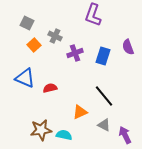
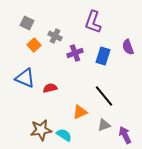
purple L-shape: moved 7 px down
gray triangle: rotated 48 degrees counterclockwise
cyan semicircle: rotated 21 degrees clockwise
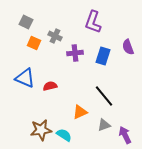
gray square: moved 1 px left, 1 px up
orange square: moved 2 px up; rotated 24 degrees counterclockwise
purple cross: rotated 14 degrees clockwise
red semicircle: moved 2 px up
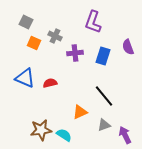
red semicircle: moved 3 px up
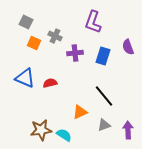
purple arrow: moved 3 px right, 5 px up; rotated 24 degrees clockwise
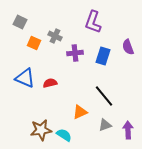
gray square: moved 6 px left
gray triangle: moved 1 px right
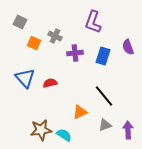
blue triangle: rotated 25 degrees clockwise
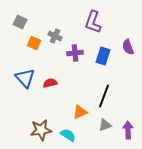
black line: rotated 60 degrees clockwise
cyan semicircle: moved 4 px right
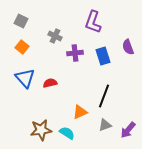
gray square: moved 1 px right, 1 px up
orange square: moved 12 px left, 4 px down; rotated 16 degrees clockwise
blue rectangle: rotated 36 degrees counterclockwise
purple arrow: rotated 138 degrees counterclockwise
cyan semicircle: moved 1 px left, 2 px up
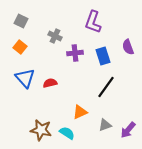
orange square: moved 2 px left
black line: moved 2 px right, 9 px up; rotated 15 degrees clockwise
brown star: rotated 20 degrees clockwise
